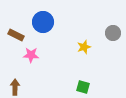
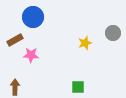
blue circle: moved 10 px left, 5 px up
brown rectangle: moved 1 px left, 5 px down; rotated 56 degrees counterclockwise
yellow star: moved 1 px right, 4 px up
green square: moved 5 px left; rotated 16 degrees counterclockwise
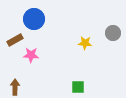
blue circle: moved 1 px right, 2 px down
yellow star: rotated 24 degrees clockwise
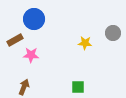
brown arrow: moved 9 px right; rotated 21 degrees clockwise
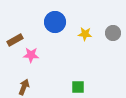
blue circle: moved 21 px right, 3 px down
yellow star: moved 9 px up
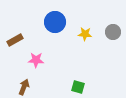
gray circle: moved 1 px up
pink star: moved 5 px right, 5 px down
green square: rotated 16 degrees clockwise
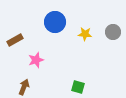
pink star: rotated 21 degrees counterclockwise
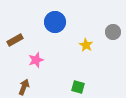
yellow star: moved 1 px right, 11 px down; rotated 24 degrees clockwise
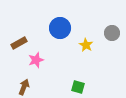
blue circle: moved 5 px right, 6 px down
gray circle: moved 1 px left, 1 px down
brown rectangle: moved 4 px right, 3 px down
